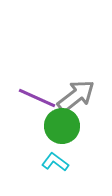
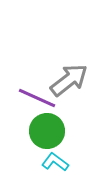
gray arrow: moved 7 px left, 16 px up
green circle: moved 15 px left, 5 px down
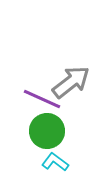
gray arrow: moved 2 px right, 2 px down
purple line: moved 5 px right, 1 px down
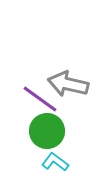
gray arrow: moved 3 px left, 2 px down; rotated 129 degrees counterclockwise
purple line: moved 2 px left; rotated 12 degrees clockwise
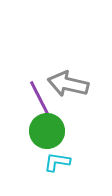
purple line: rotated 27 degrees clockwise
cyan L-shape: moved 2 px right; rotated 28 degrees counterclockwise
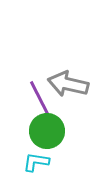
cyan L-shape: moved 21 px left
